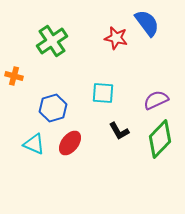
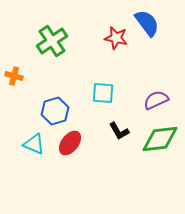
blue hexagon: moved 2 px right, 3 px down
green diamond: rotated 39 degrees clockwise
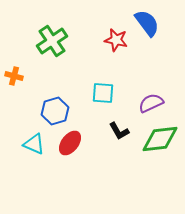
red star: moved 2 px down
purple semicircle: moved 5 px left, 3 px down
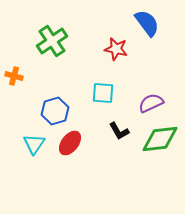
red star: moved 9 px down
cyan triangle: rotated 40 degrees clockwise
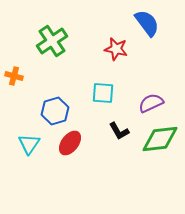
cyan triangle: moved 5 px left
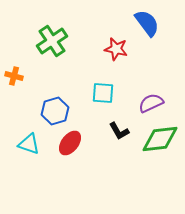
cyan triangle: rotated 45 degrees counterclockwise
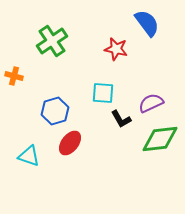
black L-shape: moved 2 px right, 12 px up
cyan triangle: moved 12 px down
